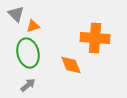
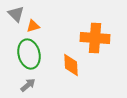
green ellipse: moved 1 px right, 1 px down
orange diamond: rotated 20 degrees clockwise
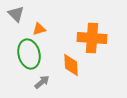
orange triangle: moved 6 px right, 3 px down
orange cross: moved 3 px left
gray arrow: moved 14 px right, 3 px up
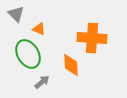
orange triangle: rotated 40 degrees clockwise
green ellipse: moved 1 px left; rotated 16 degrees counterclockwise
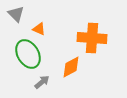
orange diamond: moved 2 px down; rotated 65 degrees clockwise
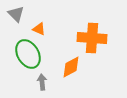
gray arrow: rotated 56 degrees counterclockwise
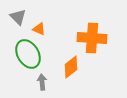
gray triangle: moved 2 px right, 3 px down
orange diamond: rotated 10 degrees counterclockwise
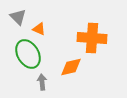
orange diamond: rotated 25 degrees clockwise
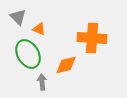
orange diamond: moved 5 px left, 2 px up
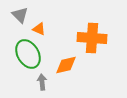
gray triangle: moved 2 px right, 2 px up
